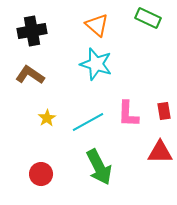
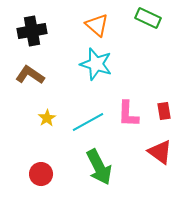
red triangle: rotated 36 degrees clockwise
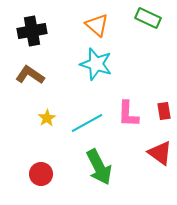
cyan line: moved 1 px left, 1 px down
red triangle: moved 1 px down
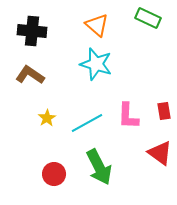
black cross: rotated 16 degrees clockwise
pink L-shape: moved 2 px down
red circle: moved 13 px right
